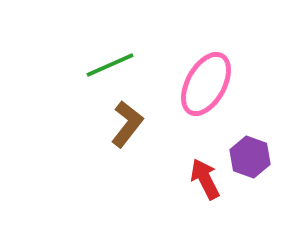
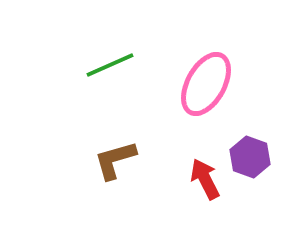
brown L-shape: moved 12 px left, 36 px down; rotated 144 degrees counterclockwise
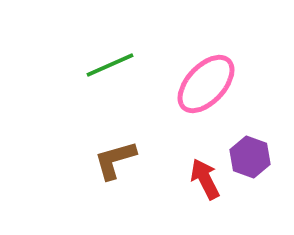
pink ellipse: rotated 14 degrees clockwise
